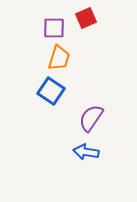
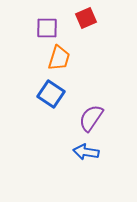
purple square: moved 7 px left
blue square: moved 3 px down
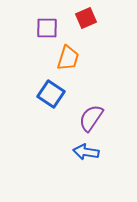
orange trapezoid: moved 9 px right
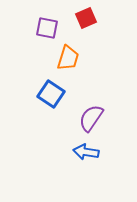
purple square: rotated 10 degrees clockwise
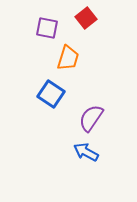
red square: rotated 15 degrees counterclockwise
blue arrow: rotated 20 degrees clockwise
